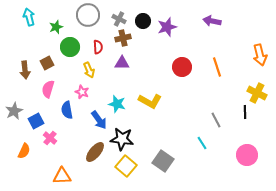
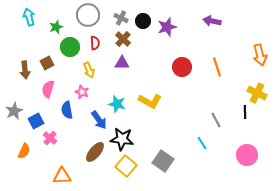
gray cross: moved 2 px right, 1 px up
brown cross: moved 1 px down; rotated 35 degrees counterclockwise
red semicircle: moved 3 px left, 4 px up
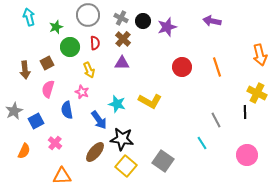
pink cross: moved 5 px right, 5 px down
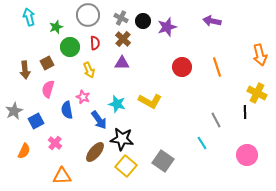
pink star: moved 1 px right, 5 px down
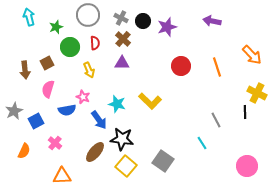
orange arrow: moved 8 px left; rotated 30 degrees counterclockwise
red circle: moved 1 px left, 1 px up
yellow L-shape: rotated 15 degrees clockwise
blue semicircle: rotated 90 degrees counterclockwise
pink circle: moved 11 px down
